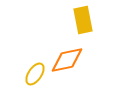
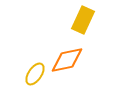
yellow rectangle: rotated 36 degrees clockwise
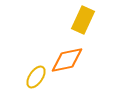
yellow ellipse: moved 1 px right, 3 px down
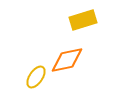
yellow rectangle: rotated 48 degrees clockwise
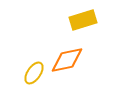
yellow ellipse: moved 2 px left, 4 px up
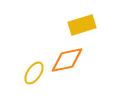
yellow rectangle: moved 1 px left, 5 px down
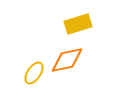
yellow rectangle: moved 4 px left, 1 px up
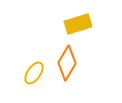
orange diamond: moved 3 px down; rotated 48 degrees counterclockwise
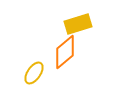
orange diamond: moved 2 px left, 11 px up; rotated 20 degrees clockwise
